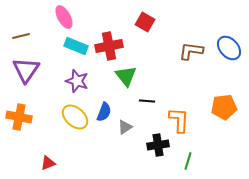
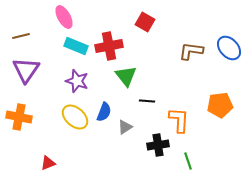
orange pentagon: moved 4 px left, 2 px up
green line: rotated 36 degrees counterclockwise
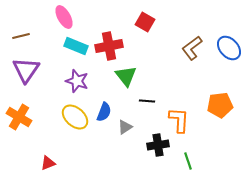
brown L-shape: moved 1 px right, 3 px up; rotated 45 degrees counterclockwise
orange cross: rotated 20 degrees clockwise
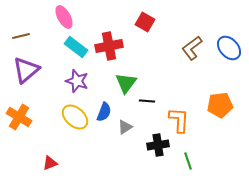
cyan rectangle: moved 1 px down; rotated 15 degrees clockwise
purple triangle: rotated 16 degrees clockwise
green triangle: moved 7 px down; rotated 15 degrees clockwise
red triangle: moved 2 px right
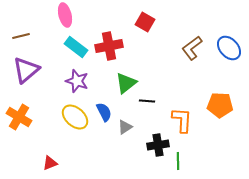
pink ellipse: moved 1 px right, 2 px up; rotated 15 degrees clockwise
green triangle: rotated 15 degrees clockwise
orange pentagon: rotated 10 degrees clockwise
blue semicircle: rotated 48 degrees counterclockwise
orange L-shape: moved 3 px right
green line: moved 10 px left; rotated 18 degrees clockwise
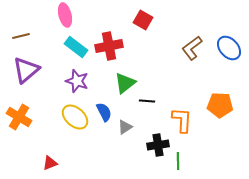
red square: moved 2 px left, 2 px up
green triangle: moved 1 px left
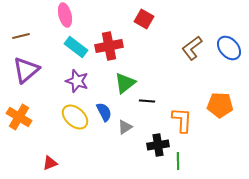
red square: moved 1 px right, 1 px up
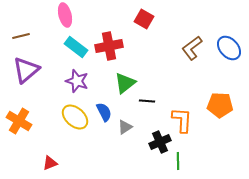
orange cross: moved 4 px down
black cross: moved 2 px right, 3 px up; rotated 15 degrees counterclockwise
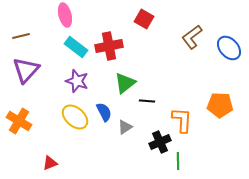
brown L-shape: moved 11 px up
purple triangle: rotated 8 degrees counterclockwise
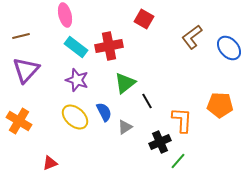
purple star: moved 1 px up
black line: rotated 56 degrees clockwise
green line: rotated 42 degrees clockwise
